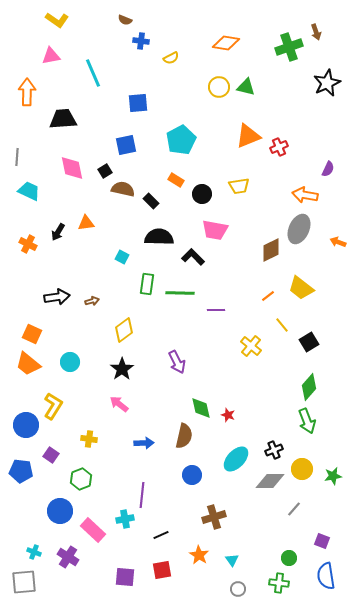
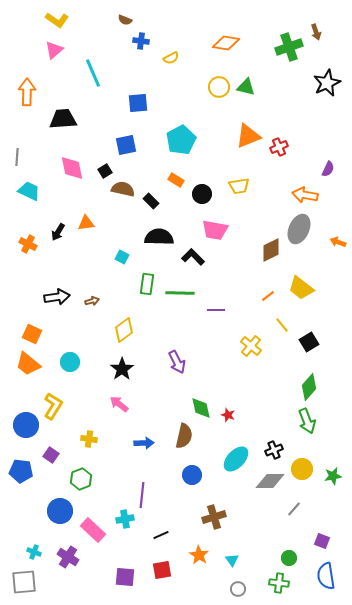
pink triangle at (51, 56): moved 3 px right, 6 px up; rotated 30 degrees counterclockwise
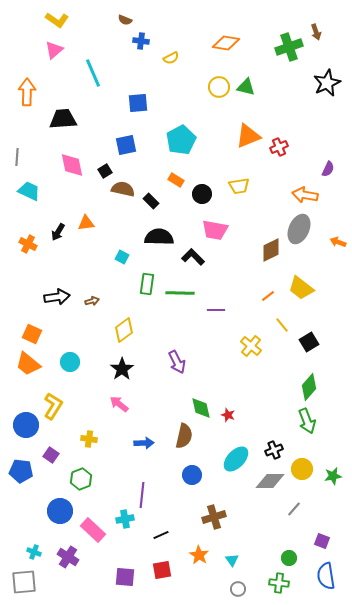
pink diamond at (72, 168): moved 3 px up
